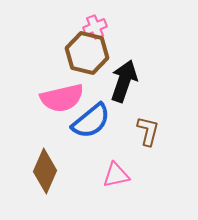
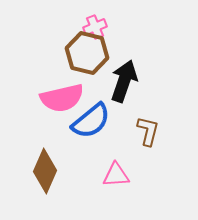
pink triangle: rotated 8 degrees clockwise
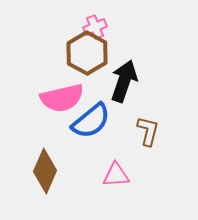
brown hexagon: rotated 15 degrees clockwise
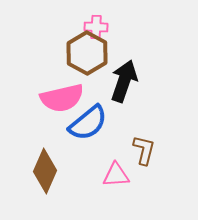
pink cross: moved 1 px right; rotated 25 degrees clockwise
blue semicircle: moved 3 px left, 2 px down
brown L-shape: moved 4 px left, 19 px down
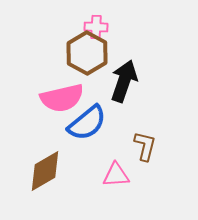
blue semicircle: moved 1 px left
brown L-shape: moved 1 px right, 4 px up
brown diamond: rotated 36 degrees clockwise
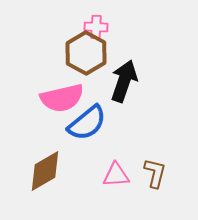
brown hexagon: moved 1 px left
brown L-shape: moved 10 px right, 27 px down
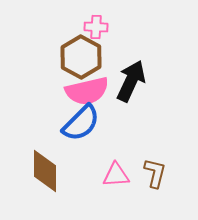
brown hexagon: moved 5 px left, 4 px down
black arrow: moved 7 px right; rotated 6 degrees clockwise
pink semicircle: moved 25 px right, 7 px up
blue semicircle: moved 6 px left; rotated 6 degrees counterclockwise
brown diamond: rotated 60 degrees counterclockwise
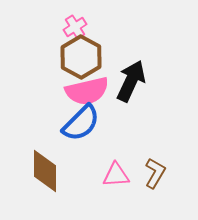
pink cross: moved 21 px left; rotated 35 degrees counterclockwise
brown L-shape: rotated 16 degrees clockwise
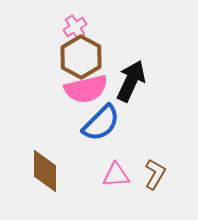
pink semicircle: moved 1 px left, 2 px up
blue semicircle: moved 20 px right
brown L-shape: moved 1 px down
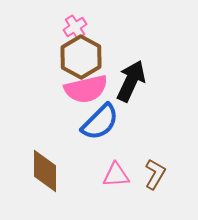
blue semicircle: moved 1 px left, 1 px up
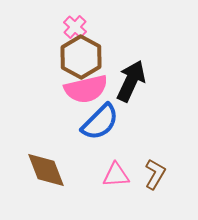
pink cross: rotated 15 degrees counterclockwise
brown diamond: moved 1 px right, 1 px up; rotated 21 degrees counterclockwise
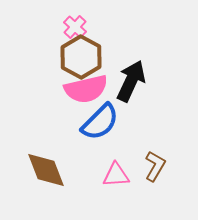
brown L-shape: moved 8 px up
